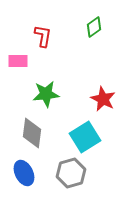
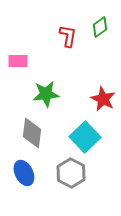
green diamond: moved 6 px right
red L-shape: moved 25 px right
cyan square: rotated 12 degrees counterclockwise
gray hexagon: rotated 16 degrees counterclockwise
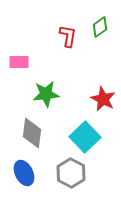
pink rectangle: moved 1 px right, 1 px down
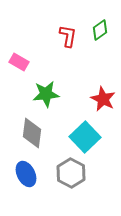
green diamond: moved 3 px down
pink rectangle: rotated 30 degrees clockwise
blue ellipse: moved 2 px right, 1 px down
